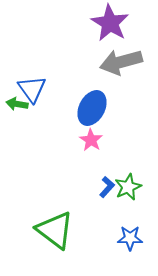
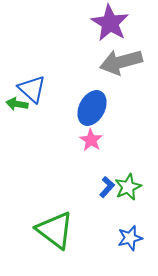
blue triangle: rotated 12 degrees counterclockwise
blue star: rotated 15 degrees counterclockwise
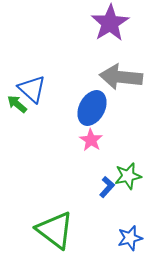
purple star: rotated 9 degrees clockwise
gray arrow: moved 15 px down; rotated 21 degrees clockwise
green arrow: rotated 30 degrees clockwise
green star: moved 11 px up; rotated 12 degrees clockwise
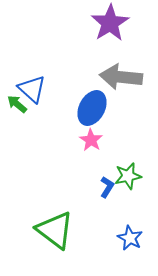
blue L-shape: rotated 10 degrees counterclockwise
blue star: rotated 30 degrees counterclockwise
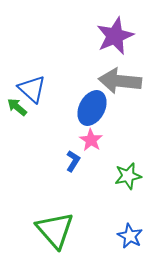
purple star: moved 5 px right, 13 px down; rotated 9 degrees clockwise
gray arrow: moved 1 px left, 4 px down
green arrow: moved 3 px down
blue L-shape: moved 34 px left, 26 px up
green triangle: rotated 12 degrees clockwise
blue star: moved 2 px up
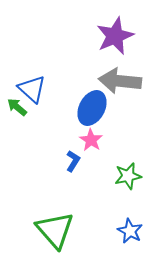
blue star: moved 5 px up
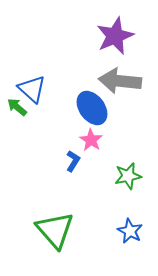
blue ellipse: rotated 64 degrees counterclockwise
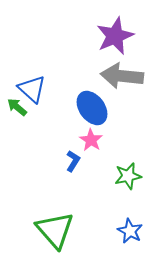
gray arrow: moved 2 px right, 5 px up
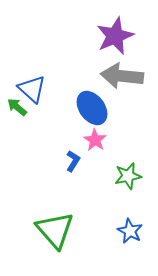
pink star: moved 4 px right
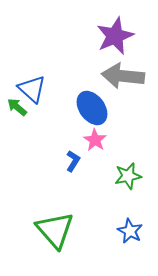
gray arrow: moved 1 px right
